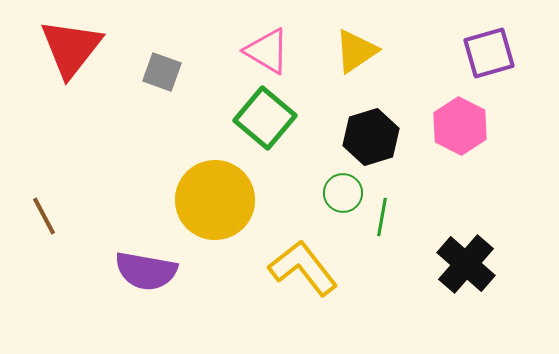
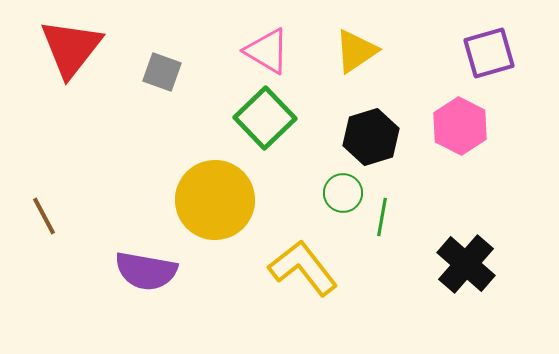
green square: rotated 6 degrees clockwise
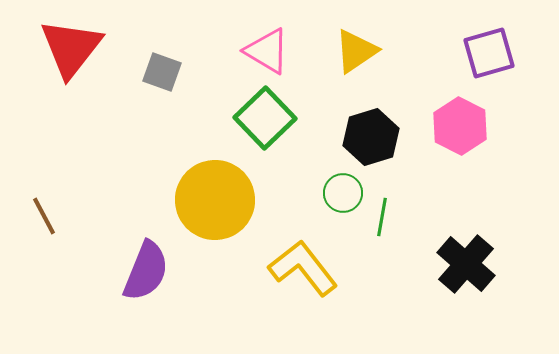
purple semicircle: rotated 78 degrees counterclockwise
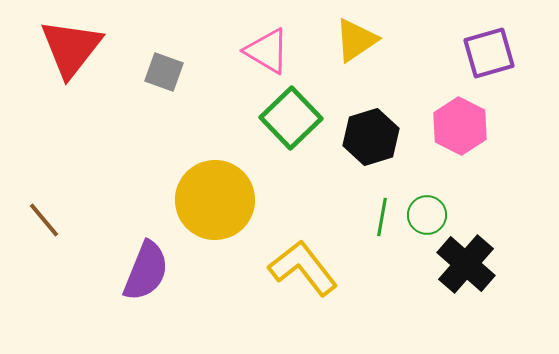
yellow triangle: moved 11 px up
gray square: moved 2 px right
green square: moved 26 px right
green circle: moved 84 px right, 22 px down
brown line: moved 4 px down; rotated 12 degrees counterclockwise
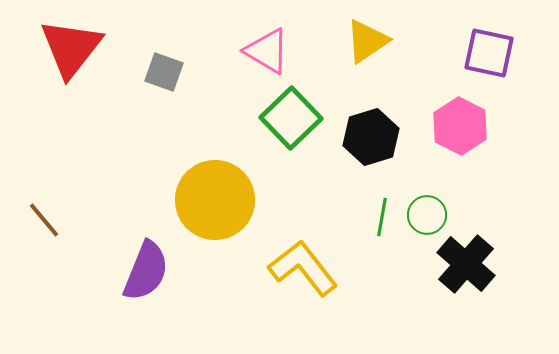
yellow triangle: moved 11 px right, 1 px down
purple square: rotated 28 degrees clockwise
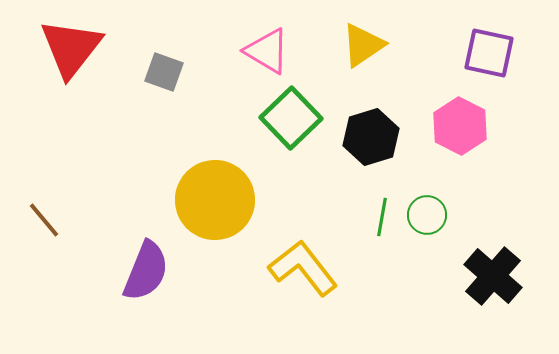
yellow triangle: moved 4 px left, 4 px down
black cross: moved 27 px right, 12 px down
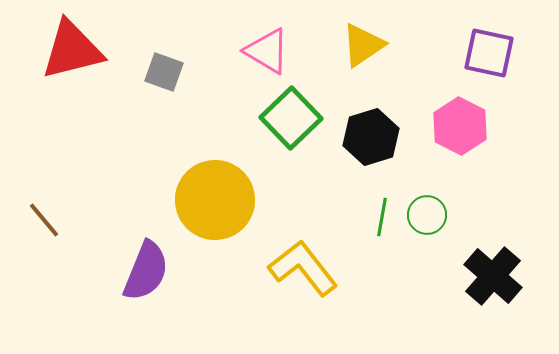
red triangle: moved 1 px right, 2 px down; rotated 38 degrees clockwise
